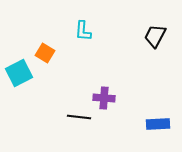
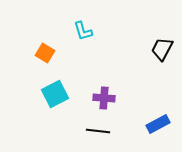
cyan L-shape: rotated 20 degrees counterclockwise
black trapezoid: moved 7 px right, 13 px down
cyan square: moved 36 px right, 21 px down
black line: moved 19 px right, 14 px down
blue rectangle: rotated 25 degrees counterclockwise
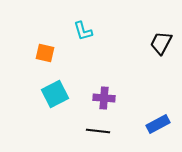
black trapezoid: moved 1 px left, 6 px up
orange square: rotated 18 degrees counterclockwise
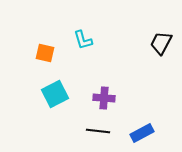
cyan L-shape: moved 9 px down
blue rectangle: moved 16 px left, 9 px down
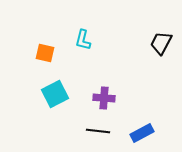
cyan L-shape: rotated 30 degrees clockwise
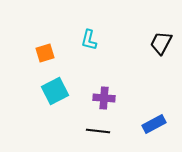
cyan L-shape: moved 6 px right
orange square: rotated 30 degrees counterclockwise
cyan square: moved 3 px up
blue rectangle: moved 12 px right, 9 px up
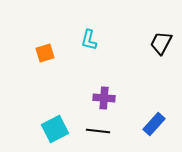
cyan square: moved 38 px down
blue rectangle: rotated 20 degrees counterclockwise
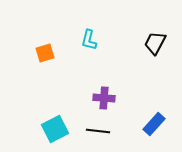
black trapezoid: moved 6 px left
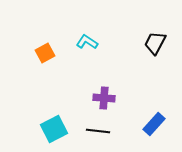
cyan L-shape: moved 2 px left, 2 px down; rotated 110 degrees clockwise
orange square: rotated 12 degrees counterclockwise
cyan square: moved 1 px left
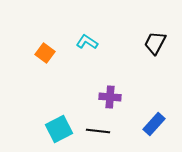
orange square: rotated 24 degrees counterclockwise
purple cross: moved 6 px right, 1 px up
cyan square: moved 5 px right
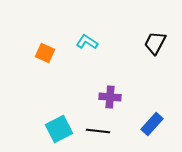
orange square: rotated 12 degrees counterclockwise
blue rectangle: moved 2 px left
